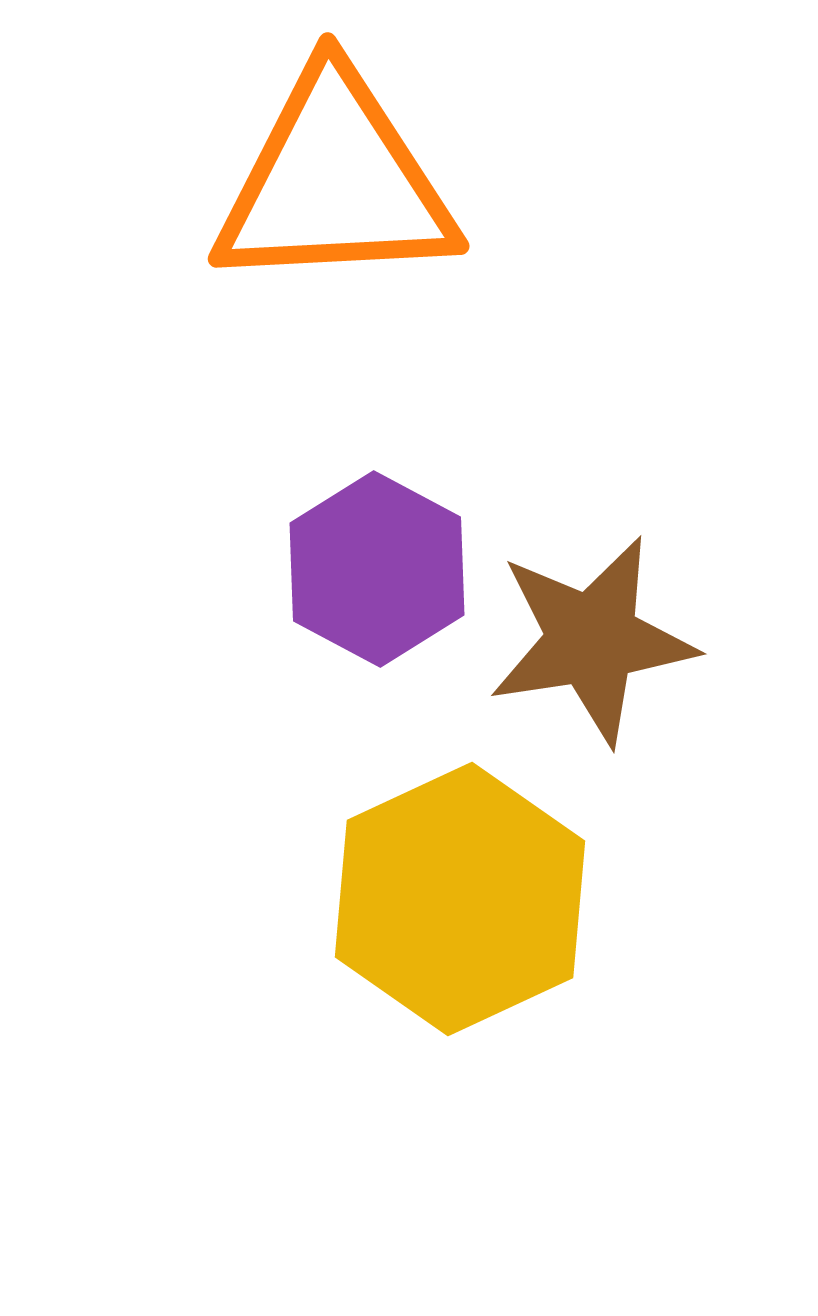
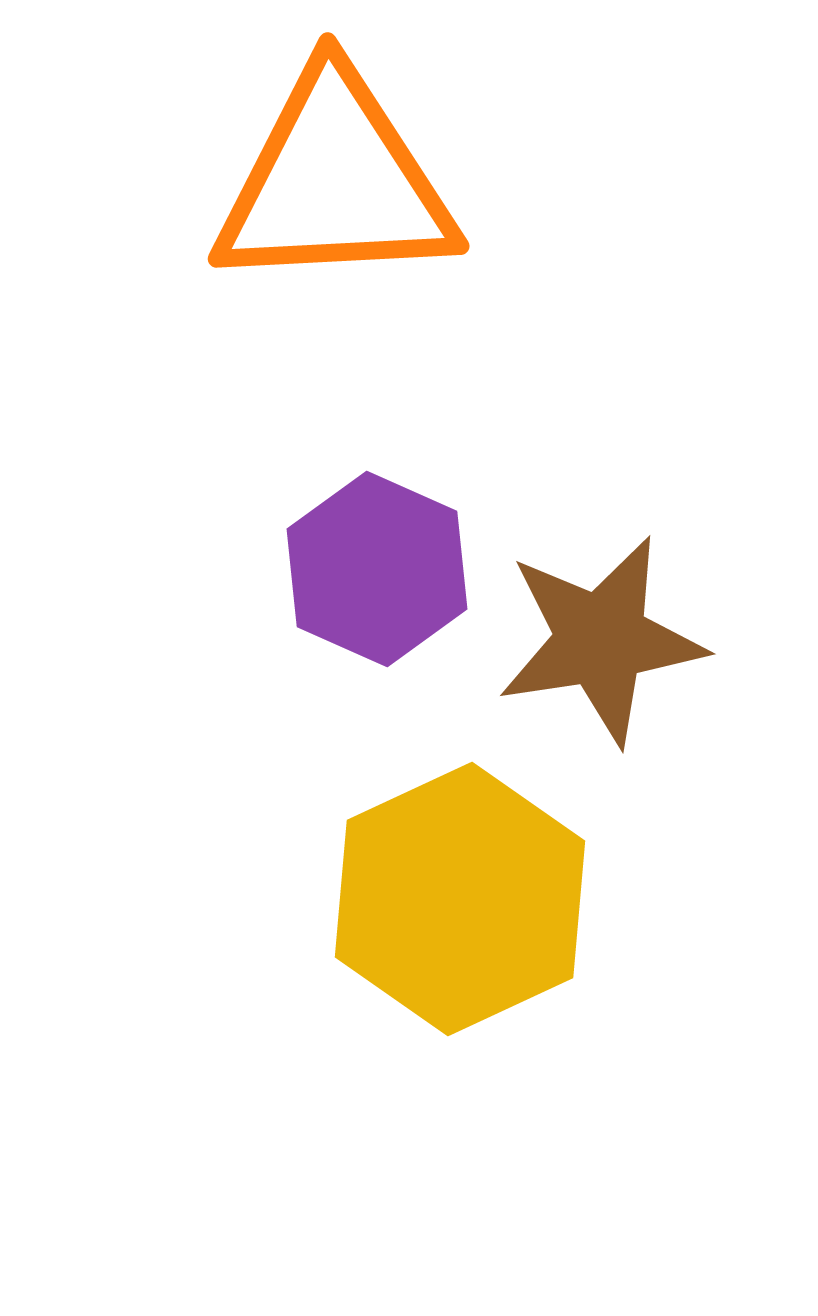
purple hexagon: rotated 4 degrees counterclockwise
brown star: moved 9 px right
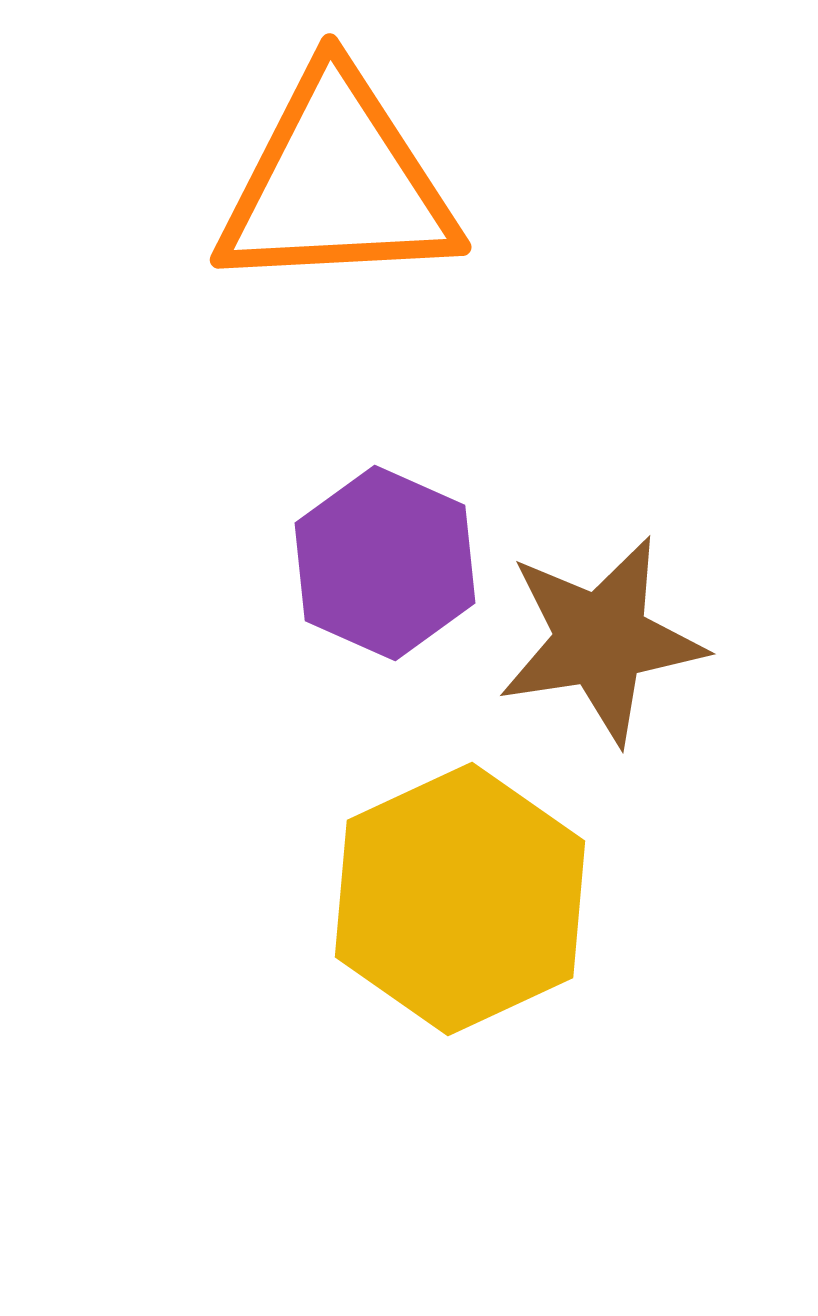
orange triangle: moved 2 px right, 1 px down
purple hexagon: moved 8 px right, 6 px up
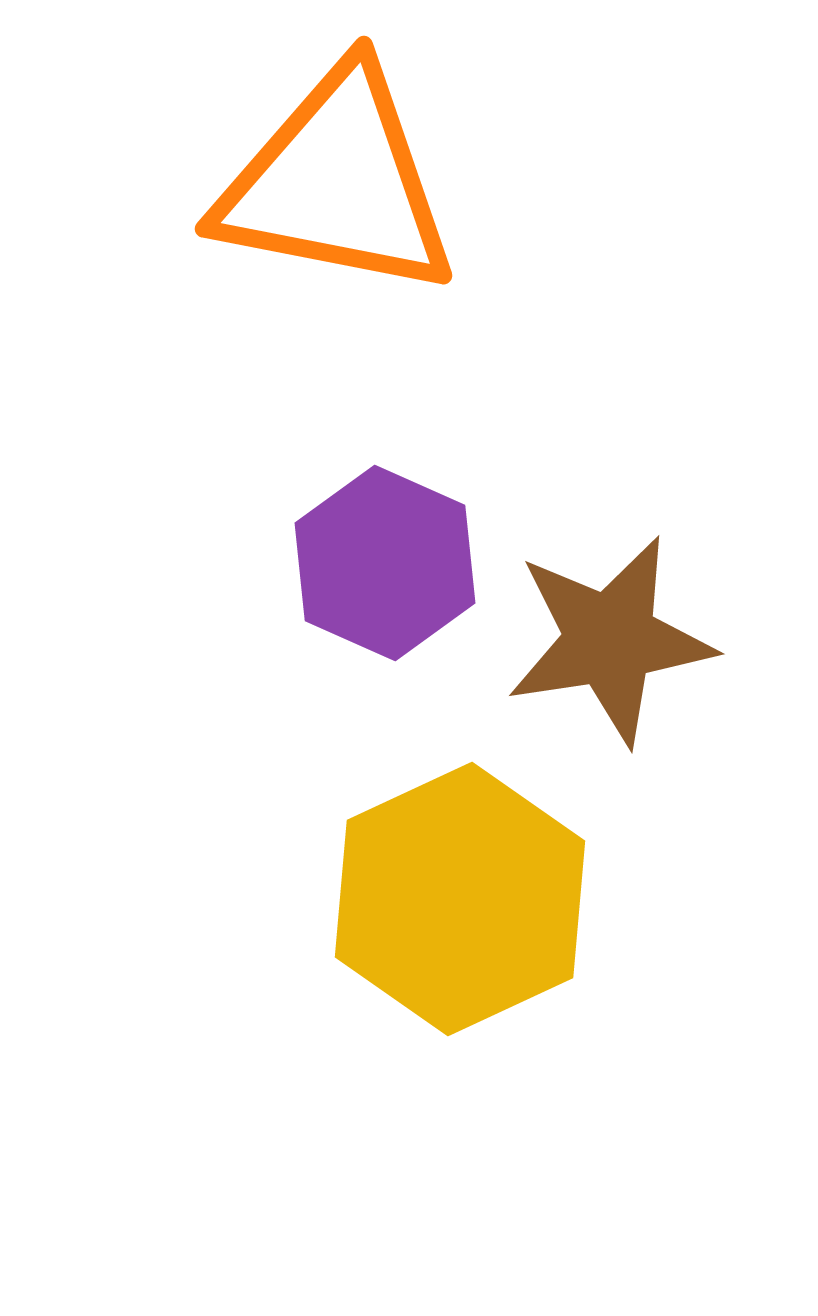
orange triangle: rotated 14 degrees clockwise
brown star: moved 9 px right
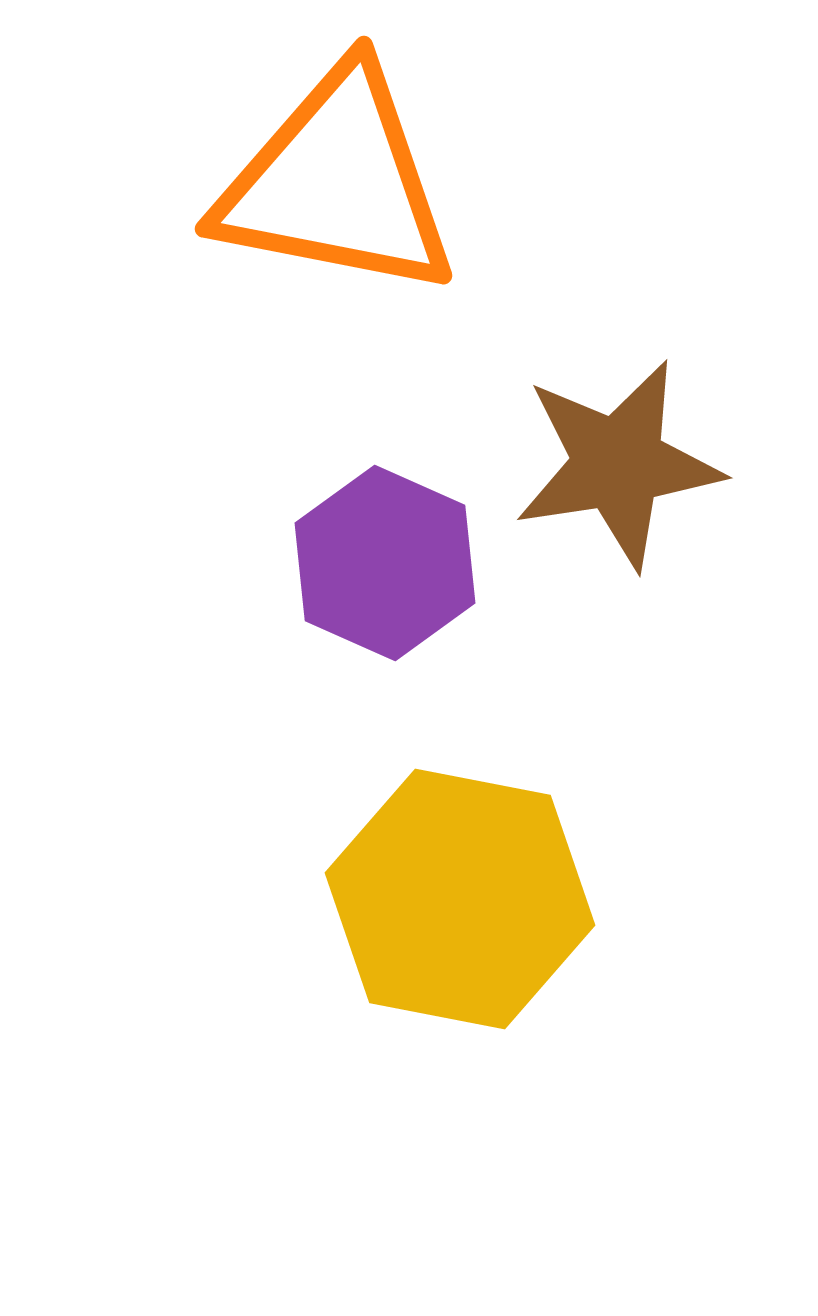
brown star: moved 8 px right, 176 px up
yellow hexagon: rotated 24 degrees counterclockwise
